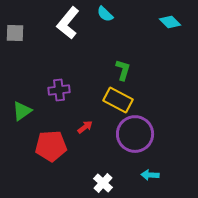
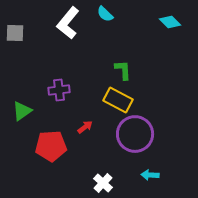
green L-shape: rotated 20 degrees counterclockwise
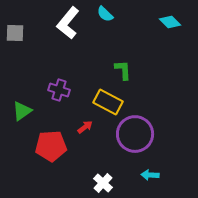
purple cross: rotated 25 degrees clockwise
yellow rectangle: moved 10 px left, 2 px down
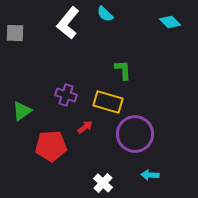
purple cross: moved 7 px right, 5 px down
yellow rectangle: rotated 12 degrees counterclockwise
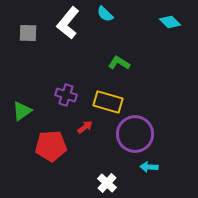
gray square: moved 13 px right
green L-shape: moved 4 px left, 7 px up; rotated 55 degrees counterclockwise
cyan arrow: moved 1 px left, 8 px up
white cross: moved 4 px right
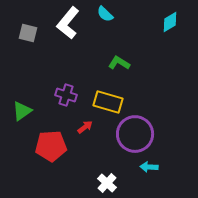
cyan diamond: rotated 75 degrees counterclockwise
gray square: rotated 12 degrees clockwise
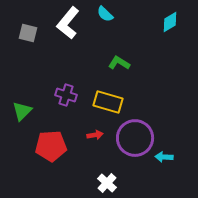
green triangle: rotated 10 degrees counterclockwise
red arrow: moved 10 px right, 8 px down; rotated 28 degrees clockwise
purple circle: moved 4 px down
cyan arrow: moved 15 px right, 10 px up
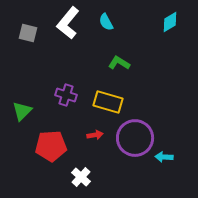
cyan semicircle: moved 1 px right, 8 px down; rotated 18 degrees clockwise
white cross: moved 26 px left, 6 px up
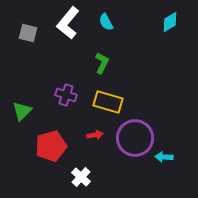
green L-shape: moved 17 px left; rotated 85 degrees clockwise
red pentagon: rotated 12 degrees counterclockwise
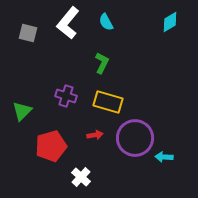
purple cross: moved 1 px down
